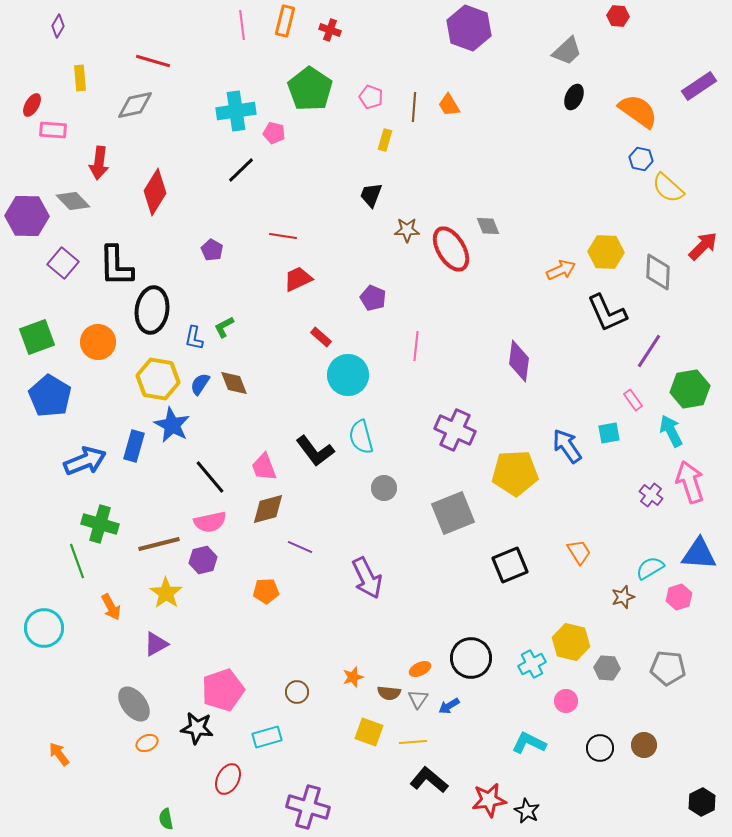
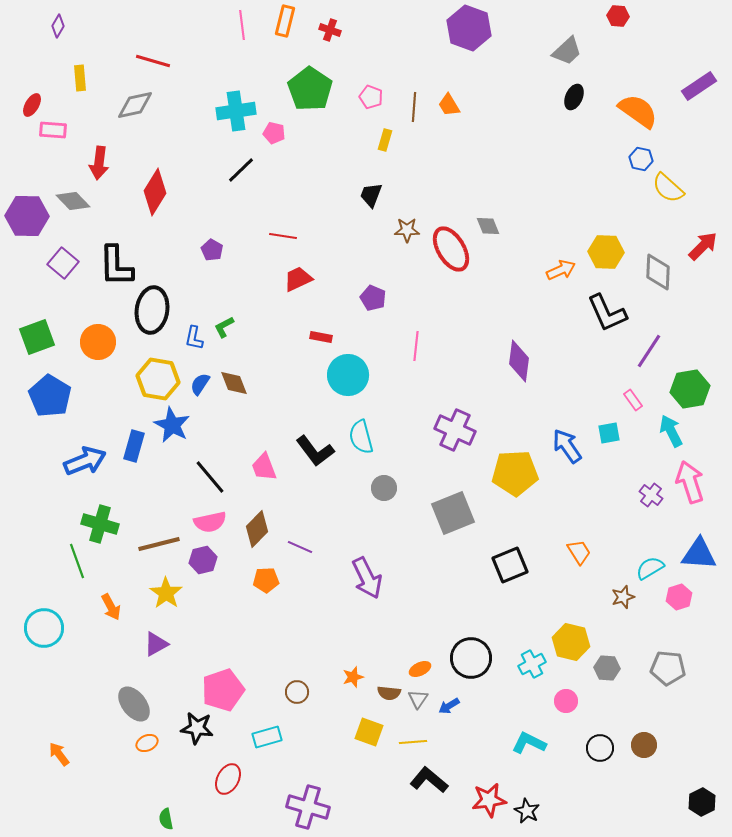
red rectangle at (321, 337): rotated 30 degrees counterclockwise
brown diamond at (268, 509): moved 11 px left, 20 px down; rotated 30 degrees counterclockwise
orange pentagon at (266, 591): moved 11 px up
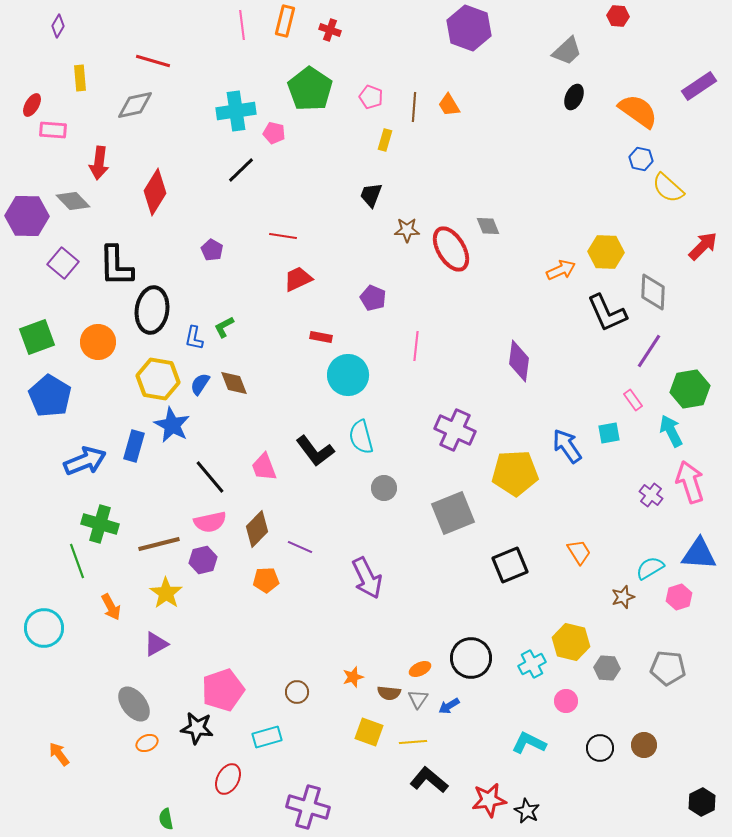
gray diamond at (658, 272): moved 5 px left, 20 px down
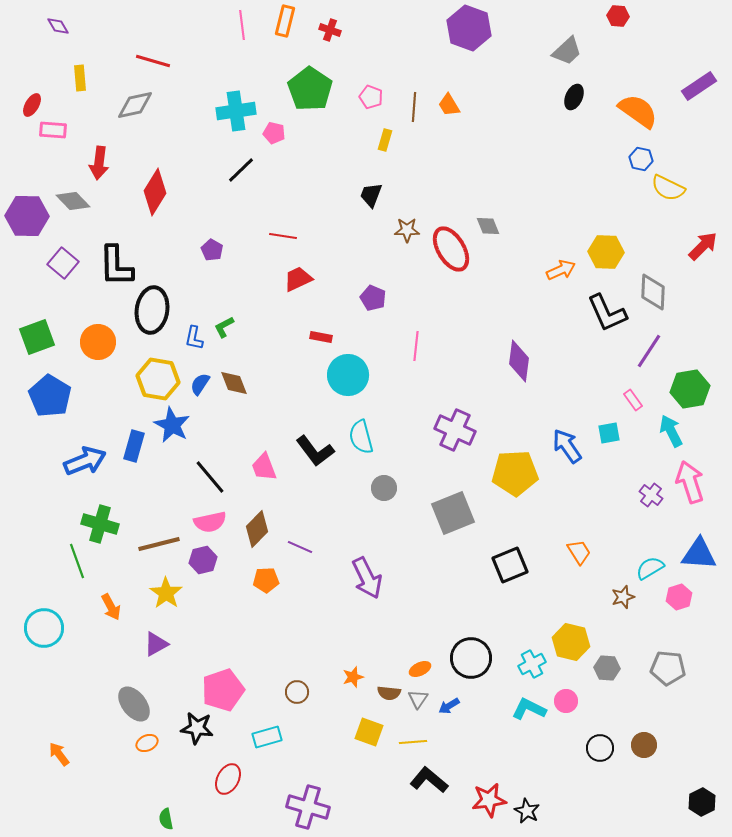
purple diamond at (58, 26): rotated 60 degrees counterclockwise
yellow semicircle at (668, 188): rotated 16 degrees counterclockwise
cyan L-shape at (529, 743): moved 34 px up
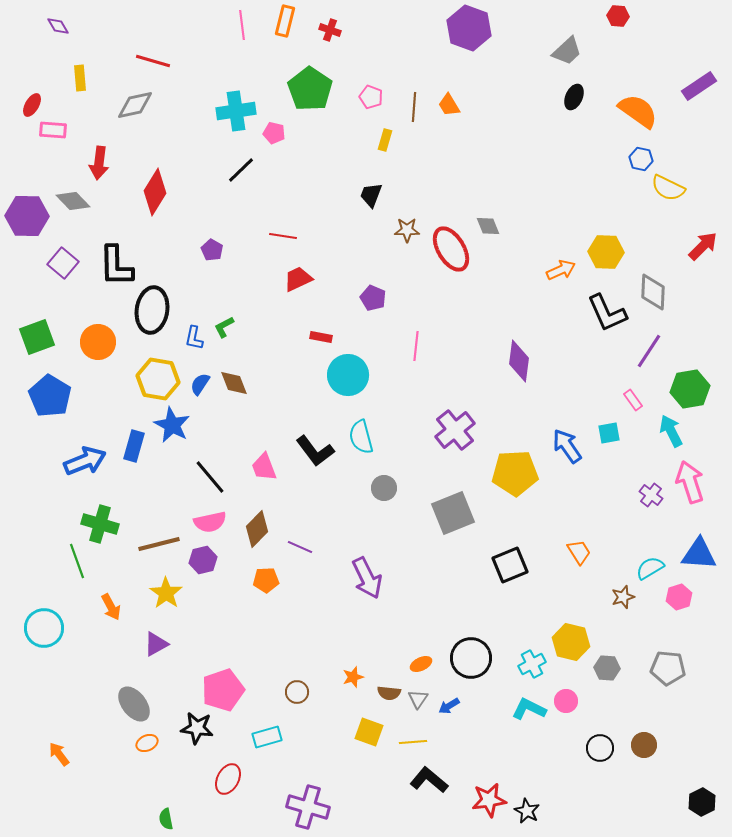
purple cross at (455, 430): rotated 27 degrees clockwise
orange ellipse at (420, 669): moved 1 px right, 5 px up
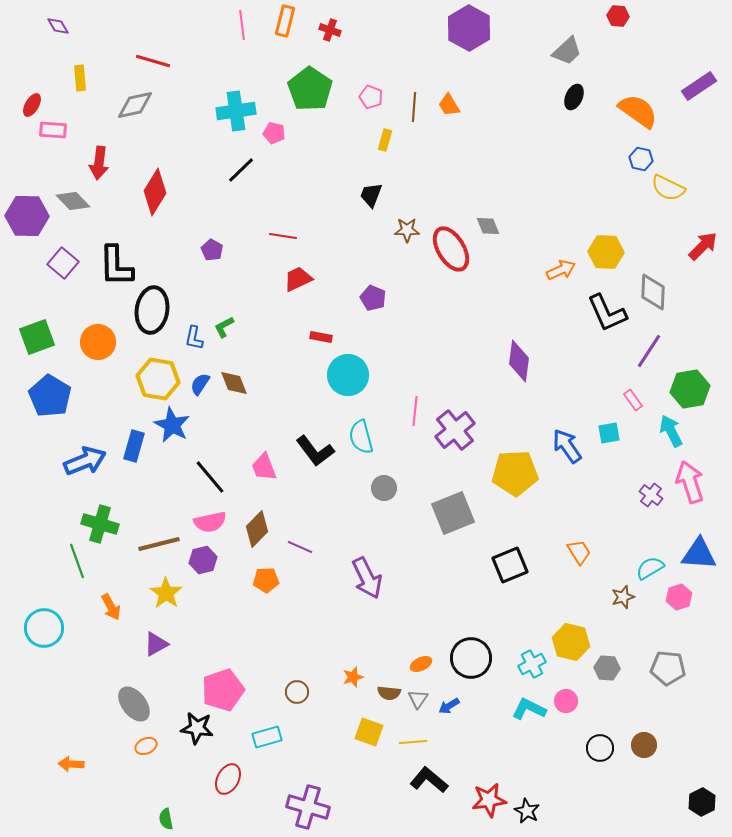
purple hexagon at (469, 28): rotated 9 degrees clockwise
pink line at (416, 346): moved 1 px left, 65 px down
orange ellipse at (147, 743): moved 1 px left, 3 px down
orange arrow at (59, 754): moved 12 px right, 10 px down; rotated 50 degrees counterclockwise
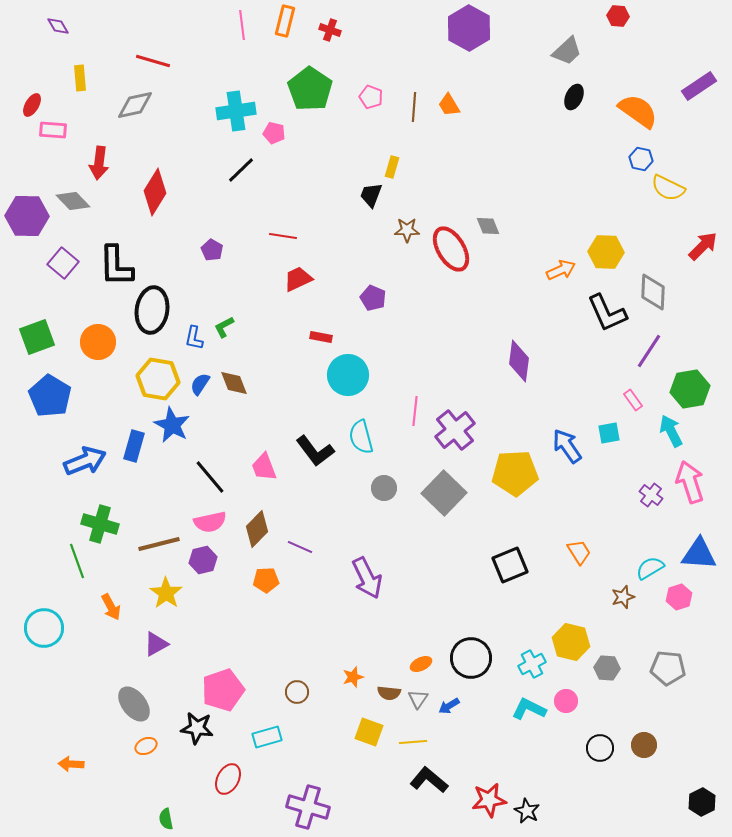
yellow rectangle at (385, 140): moved 7 px right, 27 px down
gray square at (453, 513): moved 9 px left, 20 px up; rotated 24 degrees counterclockwise
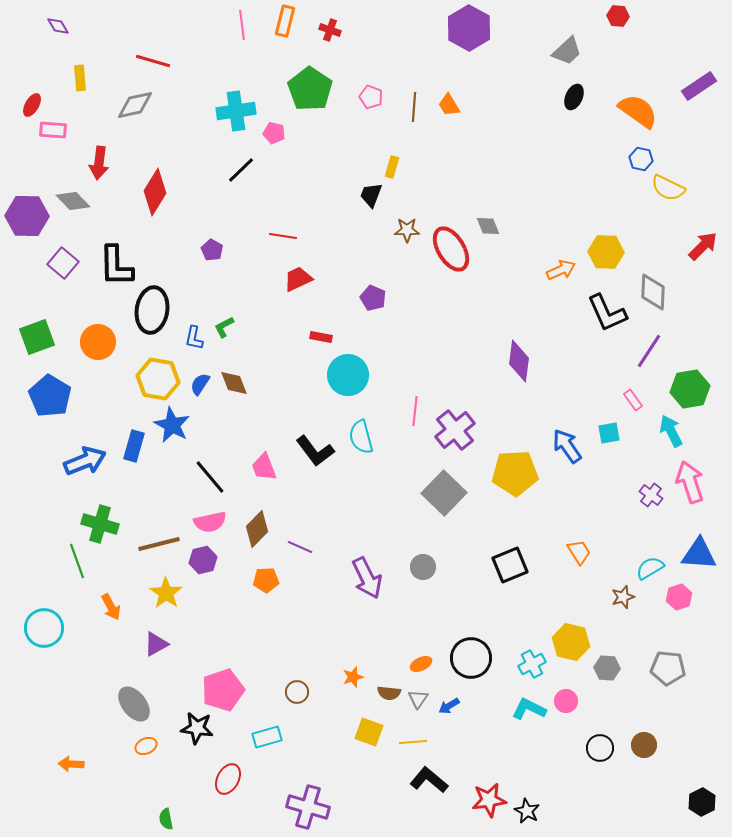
gray circle at (384, 488): moved 39 px right, 79 px down
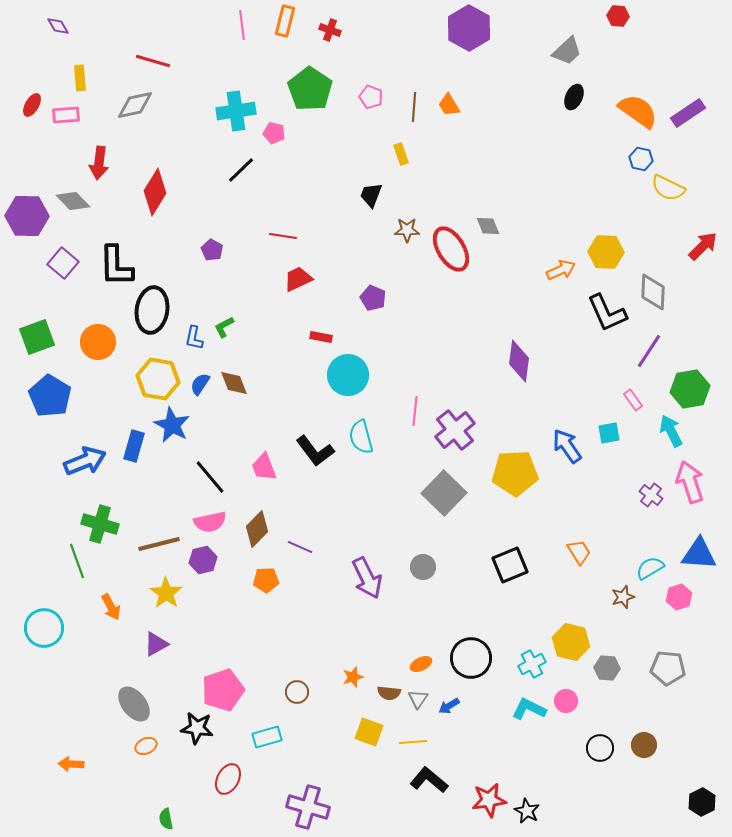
purple rectangle at (699, 86): moved 11 px left, 27 px down
pink rectangle at (53, 130): moved 13 px right, 15 px up; rotated 8 degrees counterclockwise
yellow rectangle at (392, 167): moved 9 px right, 13 px up; rotated 35 degrees counterclockwise
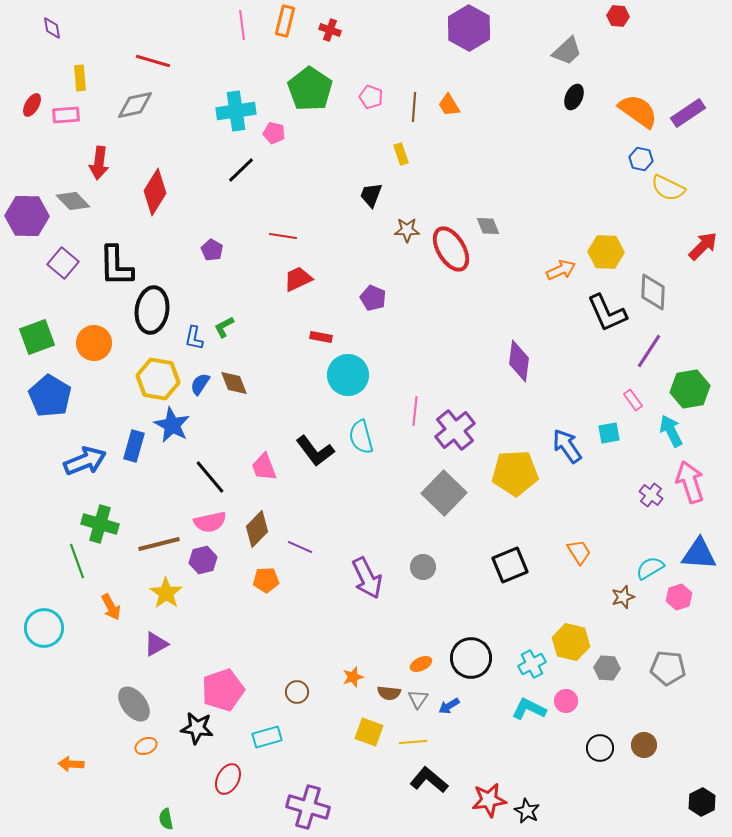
purple diamond at (58, 26): moved 6 px left, 2 px down; rotated 20 degrees clockwise
orange circle at (98, 342): moved 4 px left, 1 px down
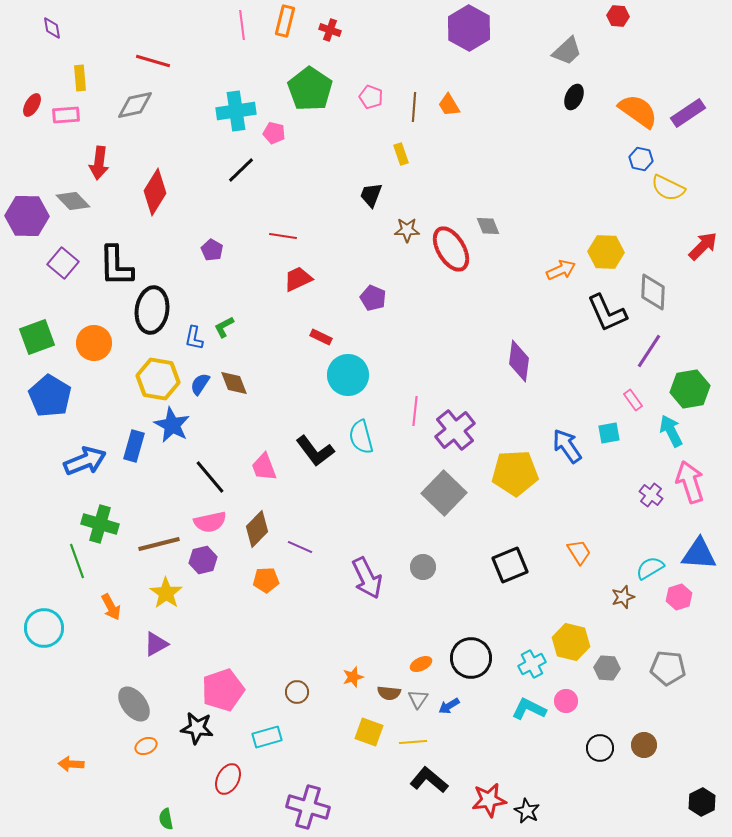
red rectangle at (321, 337): rotated 15 degrees clockwise
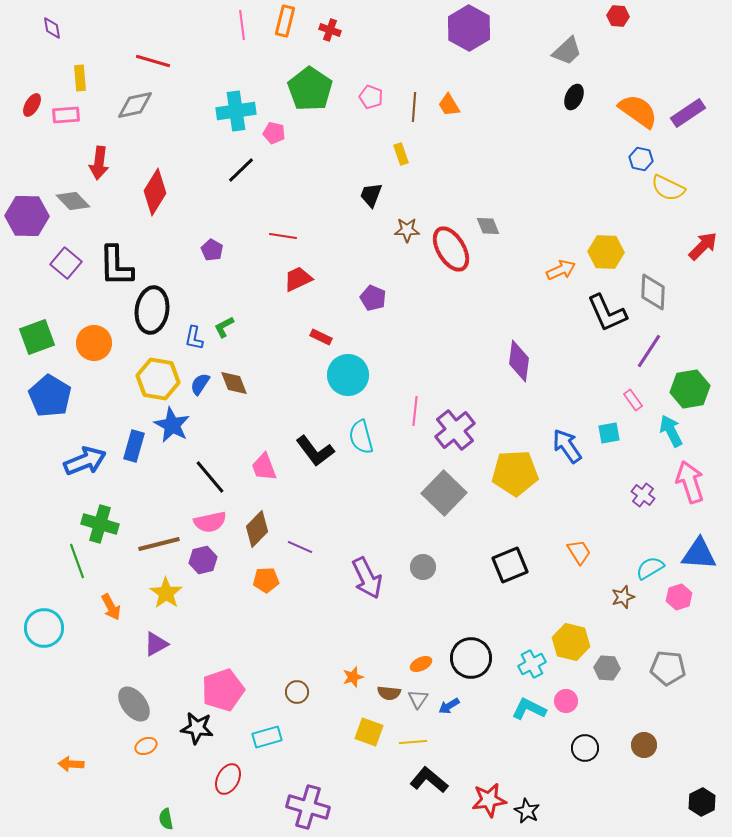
purple square at (63, 263): moved 3 px right
purple cross at (651, 495): moved 8 px left
black circle at (600, 748): moved 15 px left
